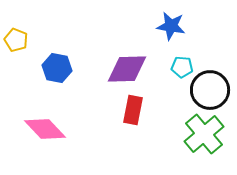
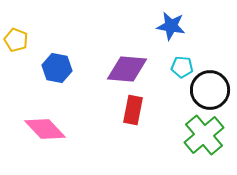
purple diamond: rotated 6 degrees clockwise
green cross: moved 1 px down
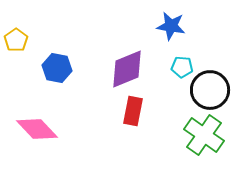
yellow pentagon: rotated 15 degrees clockwise
purple diamond: rotated 27 degrees counterclockwise
red rectangle: moved 1 px down
pink diamond: moved 8 px left
green cross: rotated 15 degrees counterclockwise
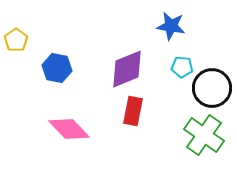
black circle: moved 2 px right, 2 px up
pink diamond: moved 32 px right
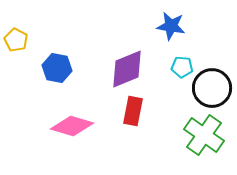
yellow pentagon: rotated 10 degrees counterclockwise
pink diamond: moved 3 px right, 3 px up; rotated 30 degrees counterclockwise
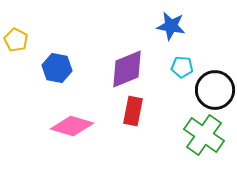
black circle: moved 3 px right, 2 px down
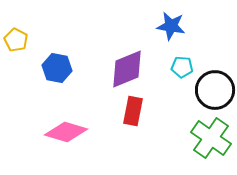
pink diamond: moved 6 px left, 6 px down
green cross: moved 7 px right, 3 px down
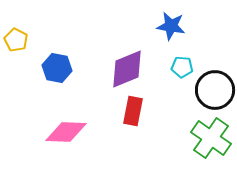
pink diamond: rotated 15 degrees counterclockwise
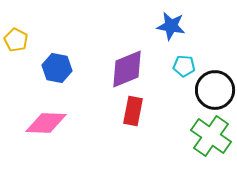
cyan pentagon: moved 2 px right, 1 px up
pink diamond: moved 20 px left, 9 px up
green cross: moved 2 px up
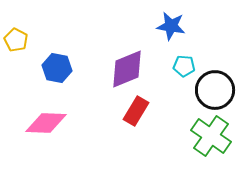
red rectangle: moved 3 px right; rotated 20 degrees clockwise
